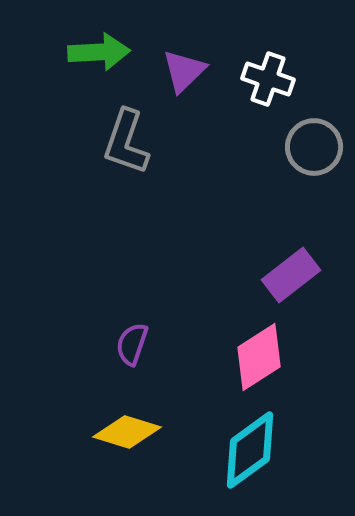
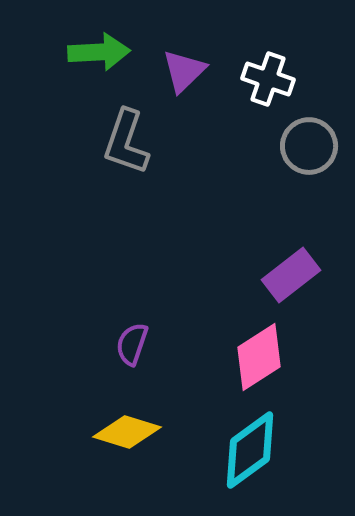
gray circle: moved 5 px left, 1 px up
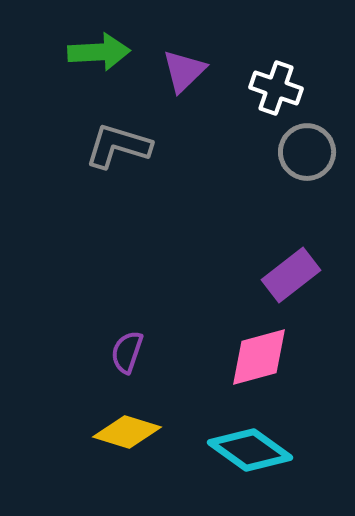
white cross: moved 8 px right, 9 px down
gray L-shape: moved 8 px left, 4 px down; rotated 88 degrees clockwise
gray circle: moved 2 px left, 6 px down
purple semicircle: moved 5 px left, 8 px down
pink diamond: rotated 18 degrees clockwise
cyan diamond: rotated 72 degrees clockwise
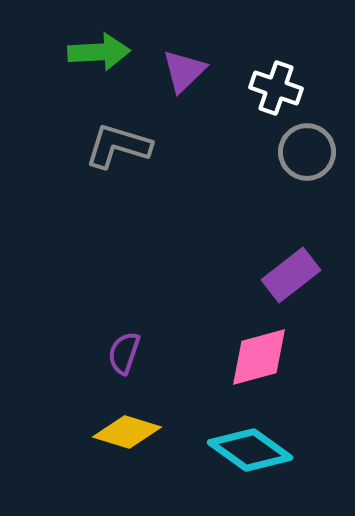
purple semicircle: moved 3 px left, 1 px down
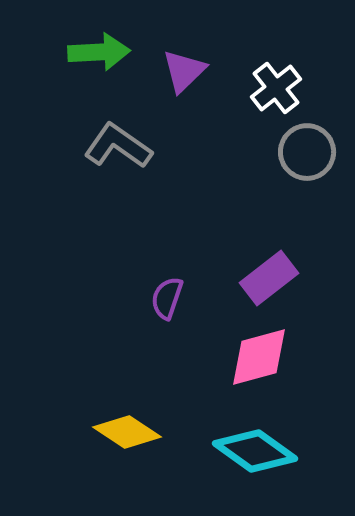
white cross: rotated 33 degrees clockwise
gray L-shape: rotated 18 degrees clockwise
purple rectangle: moved 22 px left, 3 px down
purple semicircle: moved 43 px right, 55 px up
yellow diamond: rotated 16 degrees clockwise
cyan diamond: moved 5 px right, 1 px down
